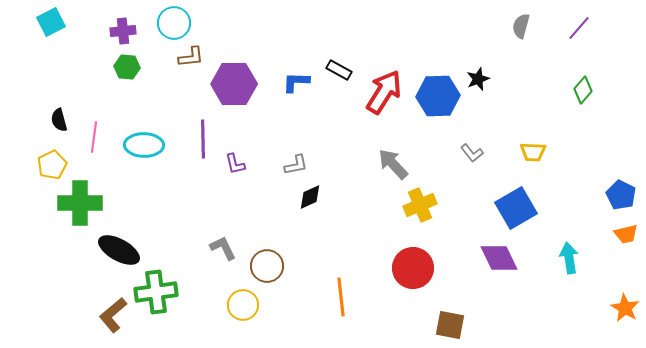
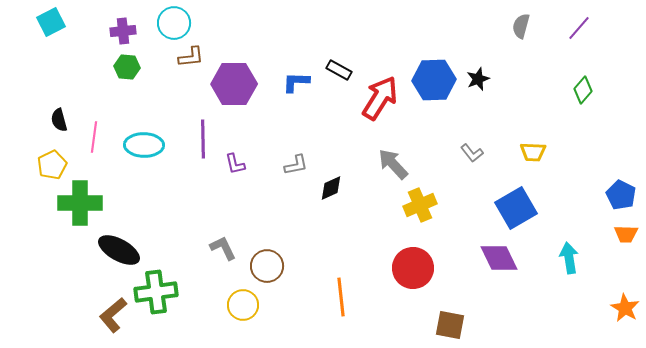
red arrow at (384, 92): moved 4 px left, 6 px down
blue hexagon at (438, 96): moved 4 px left, 16 px up
black diamond at (310, 197): moved 21 px right, 9 px up
orange trapezoid at (626, 234): rotated 15 degrees clockwise
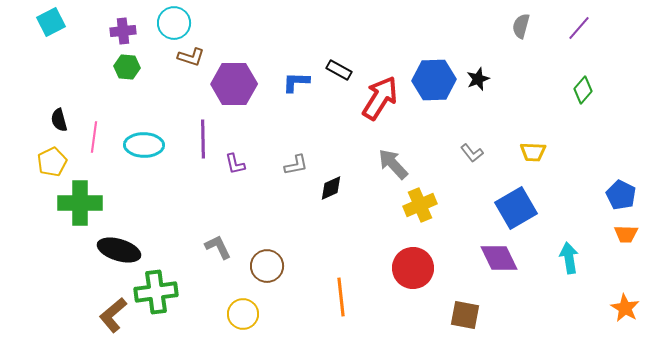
brown L-shape at (191, 57): rotated 24 degrees clockwise
yellow pentagon at (52, 165): moved 3 px up
gray L-shape at (223, 248): moved 5 px left, 1 px up
black ellipse at (119, 250): rotated 12 degrees counterclockwise
yellow circle at (243, 305): moved 9 px down
brown square at (450, 325): moved 15 px right, 10 px up
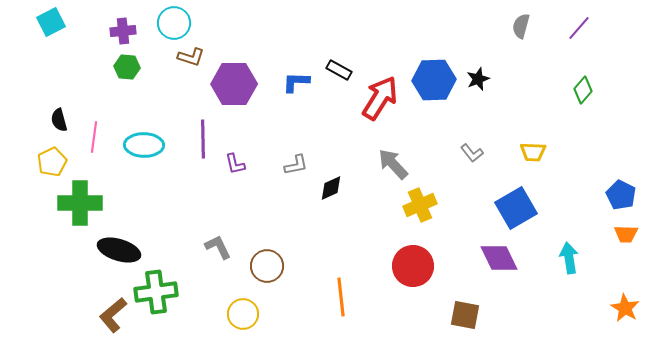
red circle at (413, 268): moved 2 px up
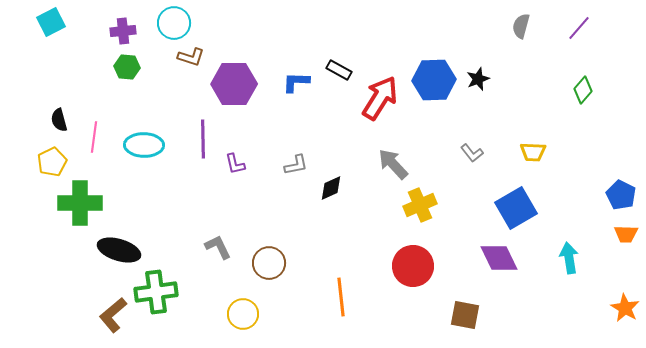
brown circle at (267, 266): moved 2 px right, 3 px up
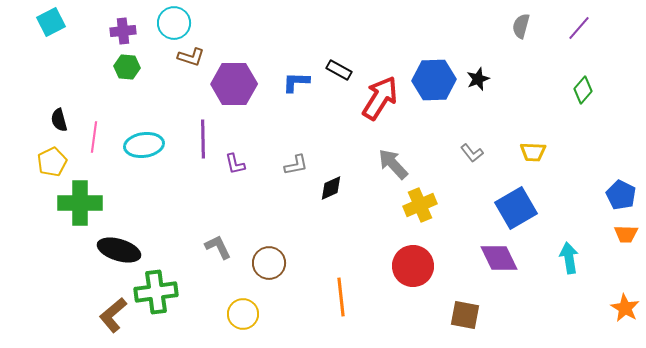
cyan ellipse at (144, 145): rotated 9 degrees counterclockwise
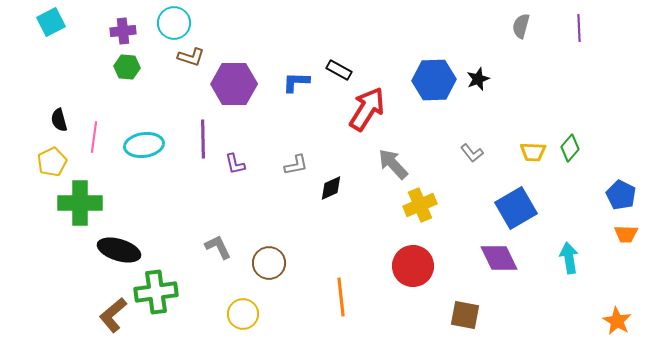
purple line at (579, 28): rotated 44 degrees counterclockwise
green diamond at (583, 90): moved 13 px left, 58 px down
red arrow at (380, 98): moved 13 px left, 11 px down
orange star at (625, 308): moved 8 px left, 13 px down
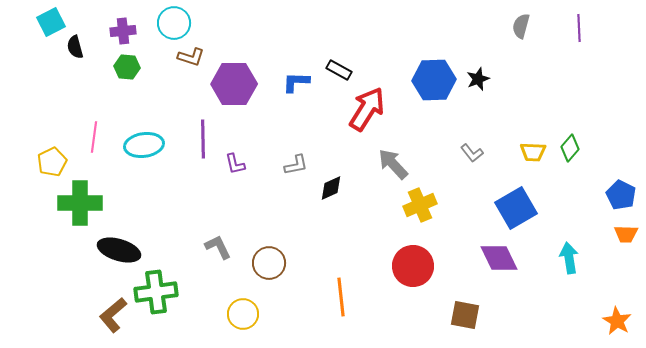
black semicircle at (59, 120): moved 16 px right, 73 px up
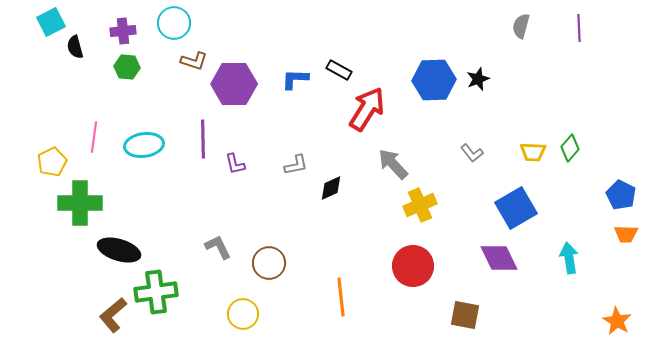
brown L-shape at (191, 57): moved 3 px right, 4 px down
blue L-shape at (296, 82): moved 1 px left, 3 px up
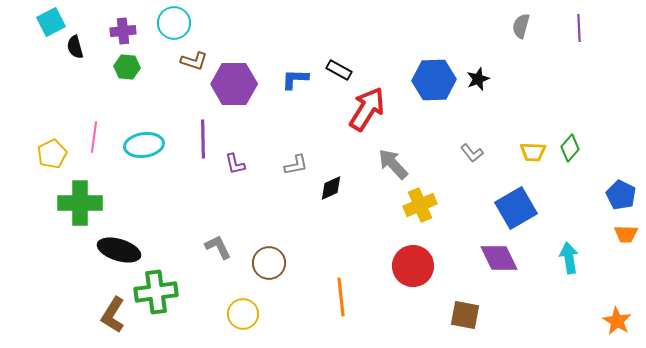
yellow pentagon at (52, 162): moved 8 px up
brown L-shape at (113, 315): rotated 18 degrees counterclockwise
